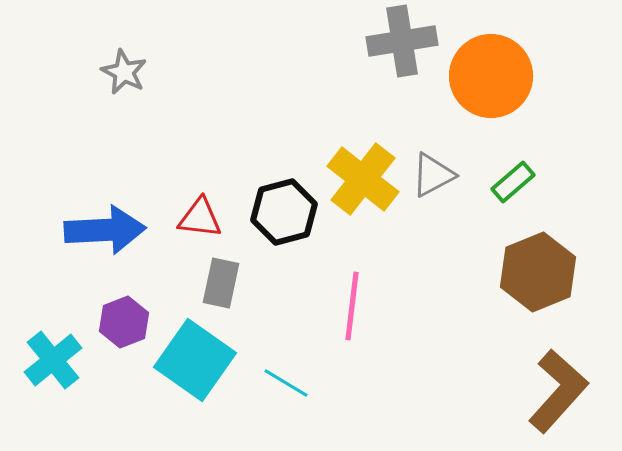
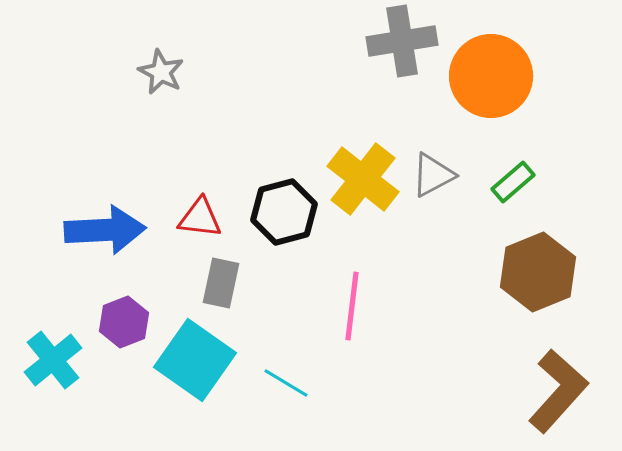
gray star: moved 37 px right
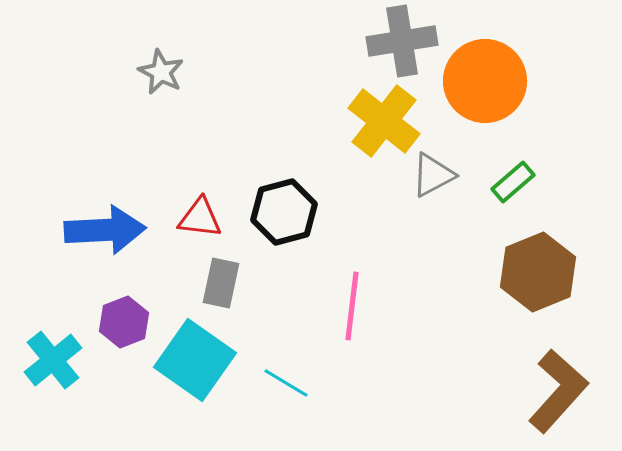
orange circle: moved 6 px left, 5 px down
yellow cross: moved 21 px right, 58 px up
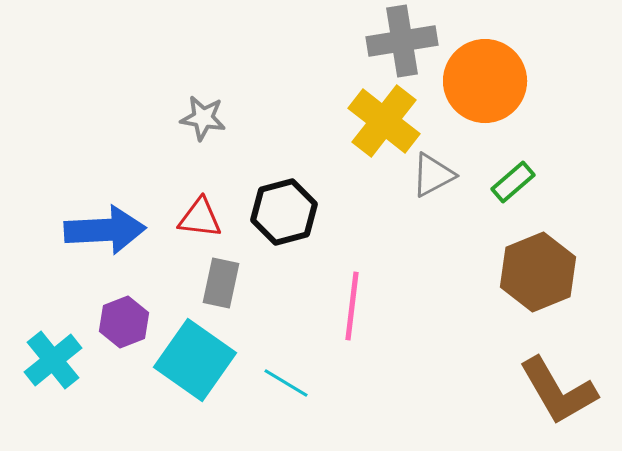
gray star: moved 42 px right, 46 px down; rotated 18 degrees counterclockwise
brown L-shape: rotated 108 degrees clockwise
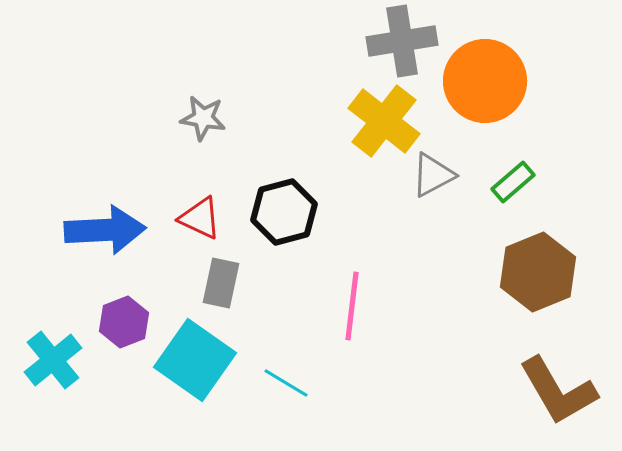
red triangle: rotated 18 degrees clockwise
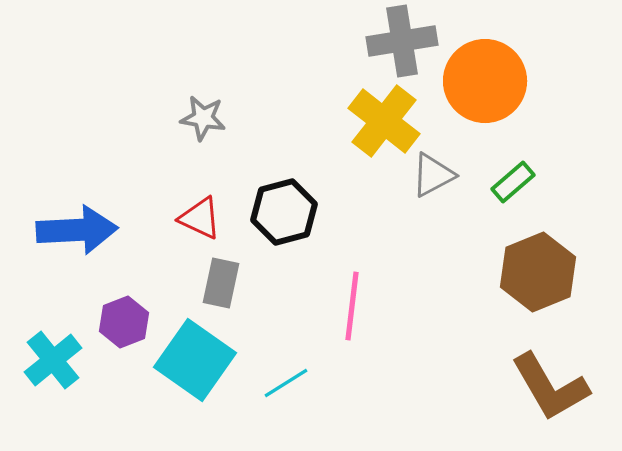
blue arrow: moved 28 px left
cyan line: rotated 63 degrees counterclockwise
brown L-shape: moved 8 px left, 4 px up
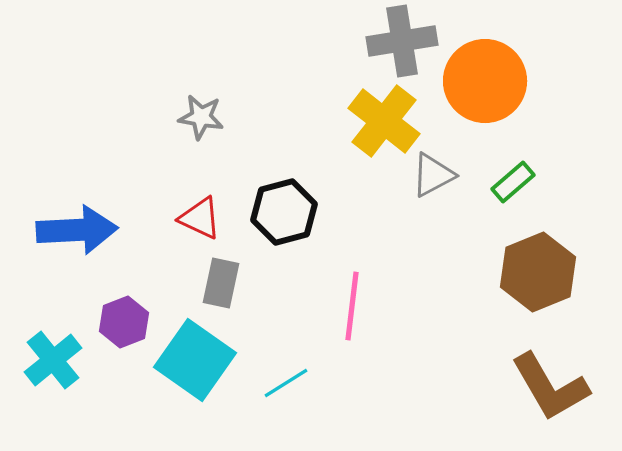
gray star: moved 2 px left, 1 px up
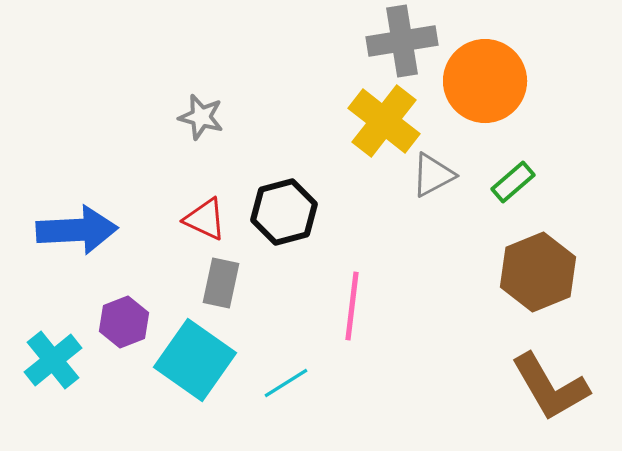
gray star: rotated 6 degrees clockwise
red triangle: moved 5 px right, 1 px down
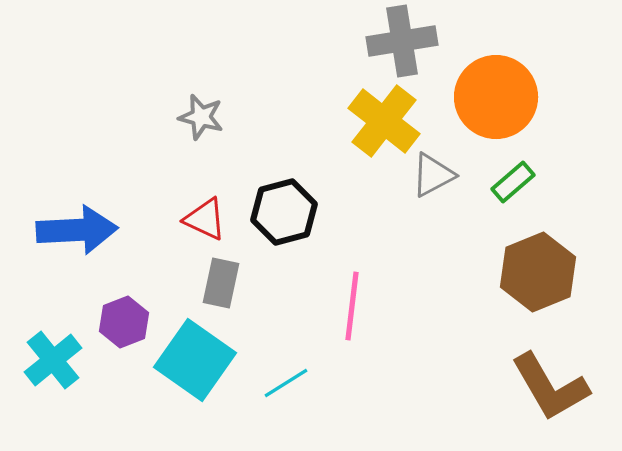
orange circle: moved 11 px right, 16 px down
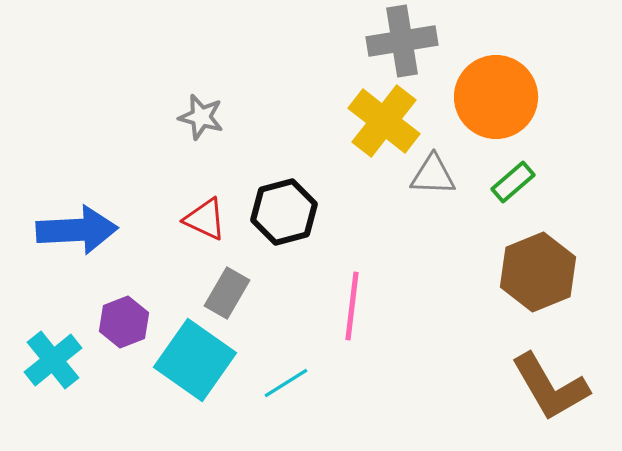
gray triangle: rotated 30 degrees clockwise
gray rectangle: moved 6 px right, 10 px down; rotated 18 degrees clockwise
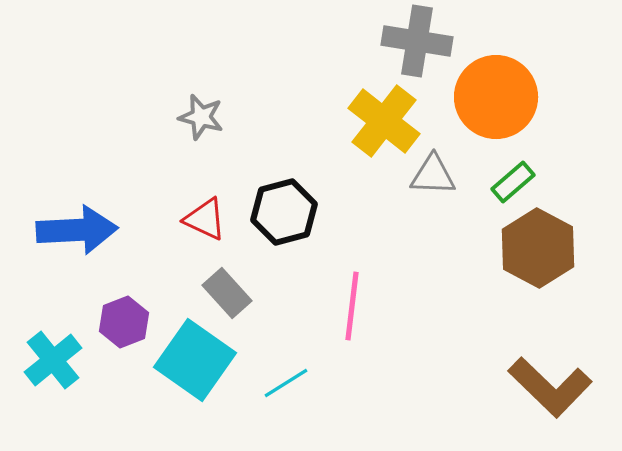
gray cross: moved 15 px right; rotated 18 degrees clockwise
brown hexagon: moved 24 px up; rotated 10 degrees counterclockwise
gray rectangle: rotated 72 degrees counterclockwise
brown L-shape: rotated 16 degrees counterclockwise
